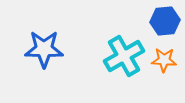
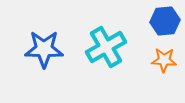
cyan cross: moved 18 px left, 9 px up
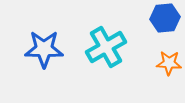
blue hexagon: moved 3 px up
orange star: moved 5 px right, 3 px down
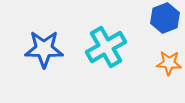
blue hexagon: rotated 16 degrees counterclockwise
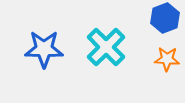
cyan cross: rotated 15 degrees counterclockwise
orange star: moved 2 px left, 4 px up
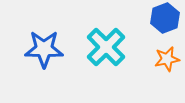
orange star: rotated 15 degrees counterclockwise
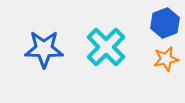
blue hexagon: moved 5 px down
orange star: moved 1 px left
